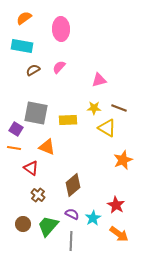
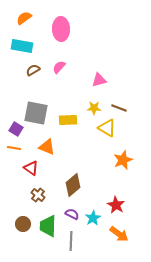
green trapezoid: rotated 40 degrees counterclockwise
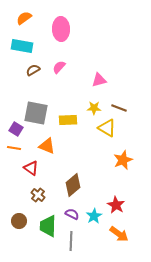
orange triangle: moved 1 px up
cyan star: moved 1 px right, 2 px up
brown circle: moved 4 px left, 3 px up
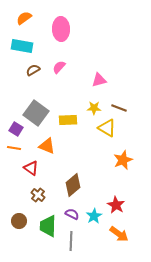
gray square: rotated 25 degrees clockwise
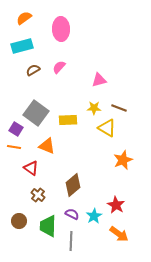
cyan rectangle: rotated 25 degrees counterclockwise
orange line: moved 1 px up
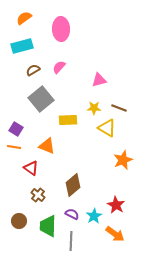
gray square: moved 5 px right, 14 px up; rotated 15 degrees clockwise
orange arrow: moved 4 px left
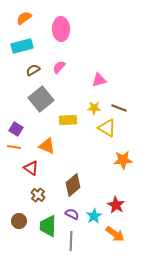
orange star: rotated 18 degrees clockwise
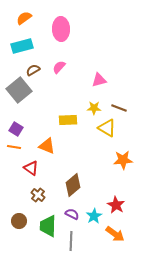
gray square: moved 22 px left, 9 px up
